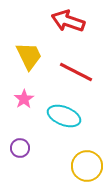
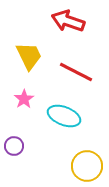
purple circle: moved 6 px left, 2 px up
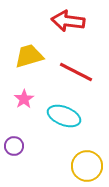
red arrow: rotated 12 degrees counterclockwise
yellow trapezoid: rotated 80 degrees counterclockwise
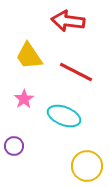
yellow trapezoid: rotated 108 degrees counterclockwise
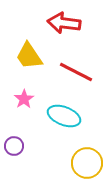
red arrow: moved 4 px left, 2 px down
yellow circle: moved 3 px up
